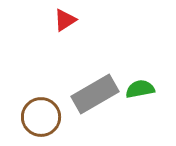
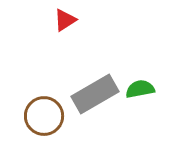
brown circle: moved 3 px right, 1 px up
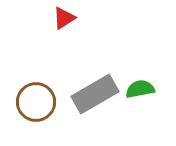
red triangle: moved 1 px left, 2 px up
brown circle: moved 8 px left, 14 px up
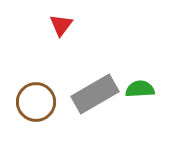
red triangle: moved 3 px left, 7 px down; rotated 20 degrees counterclockwise
green semicircle: rotated 8 degrees clockwise
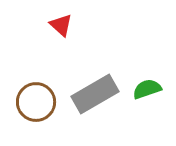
red triangle: rotated 25 degrees counterclockwise
green semicircle: moved 7 px right; rotated 16 degrees counterclockwise
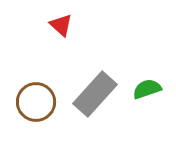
gray rectangle: rotated 18 degrees counterclockwise
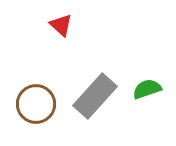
gray rectangle: moved 2 px down
brown circle: moved 2 px down
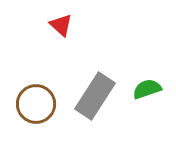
gray rectangle: rotated 9 degrees counterclockwise
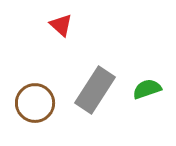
gray rectangle: moved 6 px up
brown circle: moved 1 px left, 1 px up
